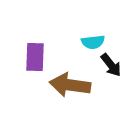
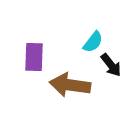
cyan semicircle: rotated 45 degrees counterclockwise
purple rectangle: moved 1 px left
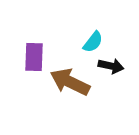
black arrow: moved 1 px down; rotated 40 degrees counterclockwise
brown arrow: moved 3 px up; rotated 18 degrees clockwise
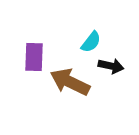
cyan semicircle: moved 2 px left
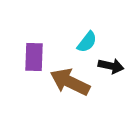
cyan semicircle: moved 4 px left
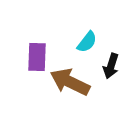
purple rectangle: moved 3 px right
black arrow: rotated 95 degrees clockwise
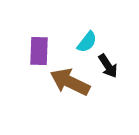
purple rectangle: moved 2 px right, 6 px up
black arrow: moved 3 px left; rotated 50 degrees counterclockwise
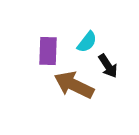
purple rectangle: moved 9 px right
brown arrow: moved 4 px right, 3 px down
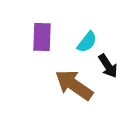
purple rectangle: moved 6 px left, 14 px up
brown arrow: rotated 9 degrees clockwise
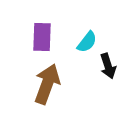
black arrow: rotated 15 degrees clockwise
brown arrow: moved 27 px left, 1 px up; rotated 75 degrees clockwise
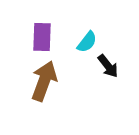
black arrow: rotated 20 degrees counterclockwise
brown arrow: moved 3 px left, 3 px up
